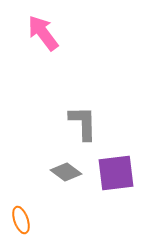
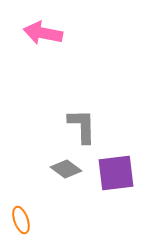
pink arrow: rotated 42 degrees counterclockwise
gray L-shape: moved 1 px left, 3 px down
gray diamond: moved 3 px up
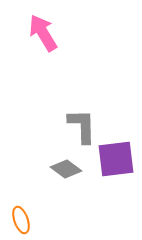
pink arrow: rotated 48 degrees clockwise
purple square: moved 14 px up
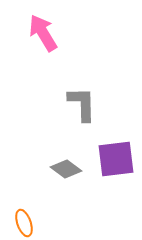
gray L-shape: moved 22 px up
orange ellipse: moved 3 px right, 3 px down
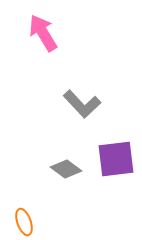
gray L-shape: rotated 138 degrees clockwise
orange ellipse: moved 1 px up
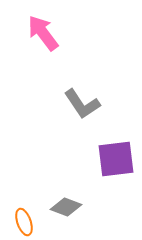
pink arrow: rotated 6 degrees counterclockwise
gray L-shape: rotated 9 degrees clockwise
gray diamond: moved 38 px down; rotated 16 degrees counterclockwise
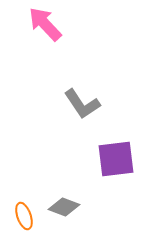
pink arrow: moved 2 px right, 9 px up; rotated 6 degrees counterclockwise
gray diamond: moved 2 px left
orange ellipse: moved 6 px up
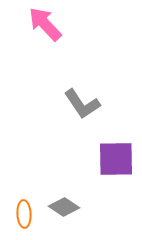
purple square: rotated 6 degrees clockwise
gray diamond: rotated 12 degrees clockwise
orange ellipse: moved 2 px up; rotated 16 degrees clockwise
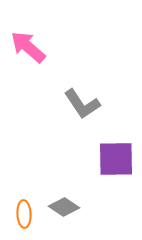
pink arrow: moved 17 px left, 23 px down; rotated 6 degrees counterclockwise
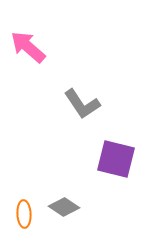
purple square: rotated 15 degrees clockwise
